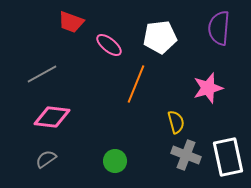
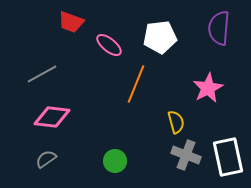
pink star: rotated 12 degrees counterclockwise
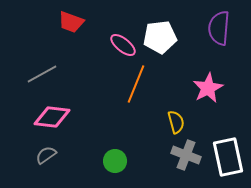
pink ellipse: moved 14 px right
gray semicircle: moved 4 px up
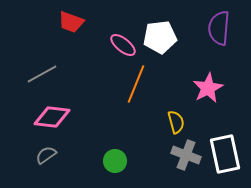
white rectangle: moved 3 px left, 3 px up
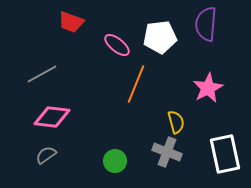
purple semicircle: moved 13 px left, 4 px up
pink ellipse: moved 6 px left
gray cross: moved 19 px left, 3 px up
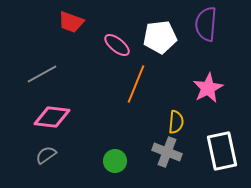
yellow semicircle: rotated 20 degrees clockwise
white rectangle: moved 3 px left, 3 px up
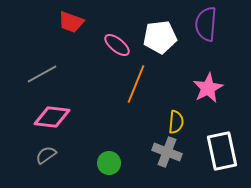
green circle: moved 6 px left, 2 px down
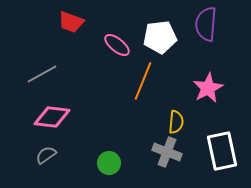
orange line: moved 7 px right, 3 px up
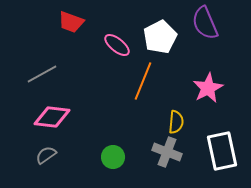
purple semicircle: moved 1 px left, 1 px up; rotated 28 degrees counterclockwise
white pentagon: rotated 20 degrees counterclockwise
green circle: moved 4 px right, 6 px up
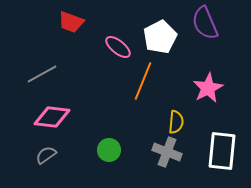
pink ellipse: moved 1 px right, 2 px down
white rectangle: rotated 18 degrees clockwise
green circle: moved 4 px left, 7 px up
